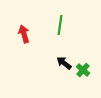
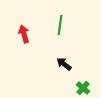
black arrow: moved 1 px down
green cross: moved 18 px down
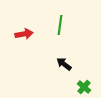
red arrow: rotated 96 degrees clockwise
green cross: moved 1 px right, 1 px up
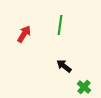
red arrow: rotated 48 degrees counterclockwise
black arrow: moved 2 px down
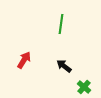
green line: moved 1 px right, 1 px up
red arrow: moved 26 px down
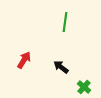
green line: moved 4 px right, 2 px up
black arrow: moved 3 px left, 1 px down
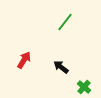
green line: rotated 30 degrees clockwise
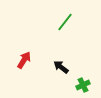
green cross: moved 1 px left, 2 px up; rotated 24 degrees clockwise
